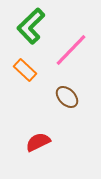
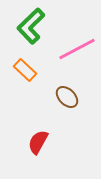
pink line: moved 6 px right, 1 px up; rotated 18 degrees clockwise
red semicircle: rotated 35 degrees counterclockwise
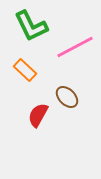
green L-shape: rotated 72 degrees counterclockwise
pink line: moved 2 px left, 2 px up
red semicircle: moved 27 px up
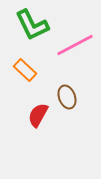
green L-shape: moved 1 px right, 1 px up
pink line: moved 2 px up
brown ellipse: rotated 25 degrees clockwise
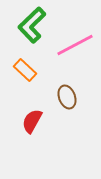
green L-shape: rotated 72 degrees clockwise
red semicircle: moved 6 px left, 6 px down
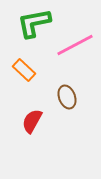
green L-shape: moved 2 px right, 2 px up; rotated 33 degrees clockwise
orange rectangle: moved 1 px left
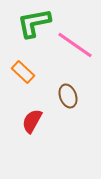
pink line: rotated 63 degrees clockwise
orange rectangle: moved 1 px left, 2 px down
brown ellipse: moved 1 px right, 1 px up
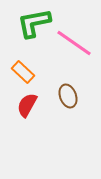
pink line: moved 1 px left, 2 px up
red semicircle: moved 5 px left, 16 px up
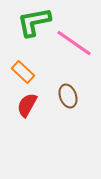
green L-shape: moved 1 px up
